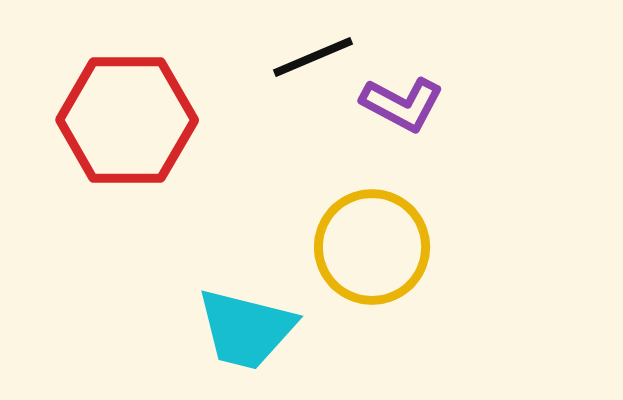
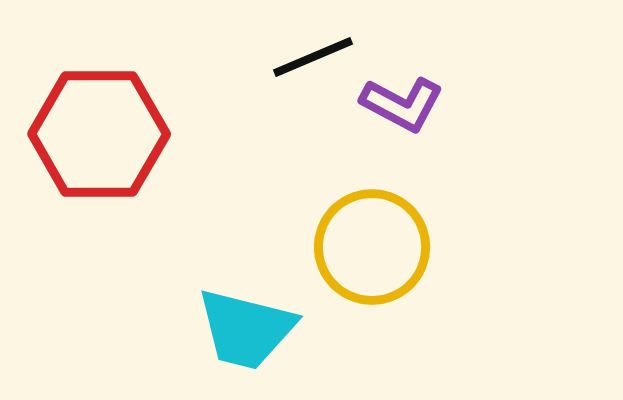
red hexagon: moved 28 px left, 14 px down
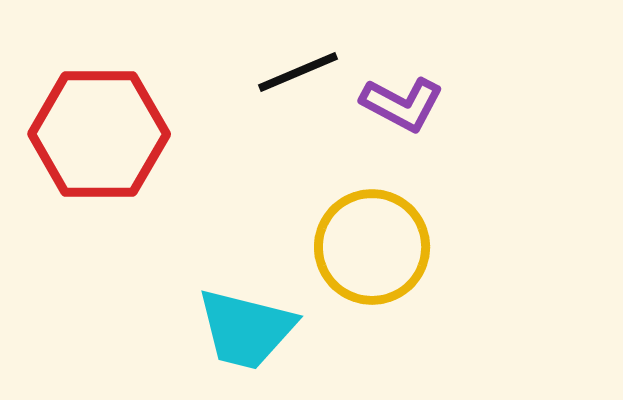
black line: moved 15 px left, 15 px down
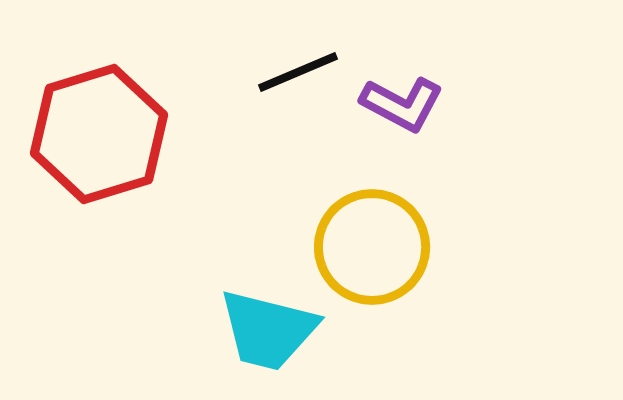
red hexagon: rotated 17 degrees counterclockwise
cyan trapezoid: moved 22 px right, 1 px down
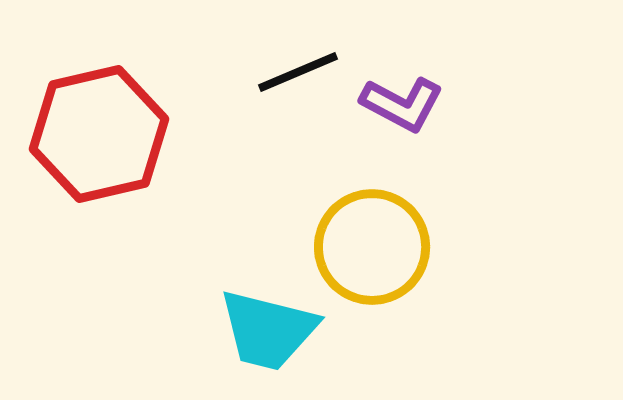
red hexagon: rotated 4 degrees clockwise
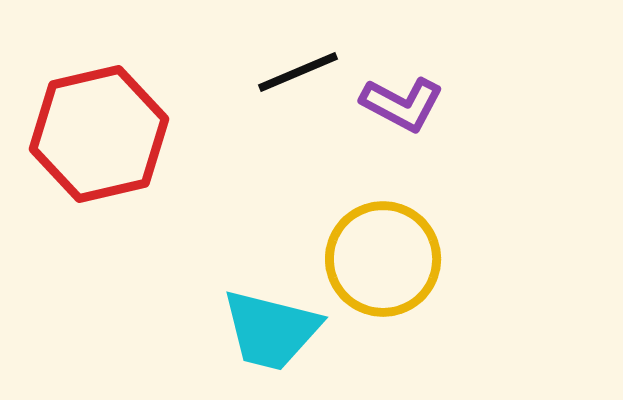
yellow circle: moved 11 px right, 12 px down
cyan trapezoid: moved 3 px right
